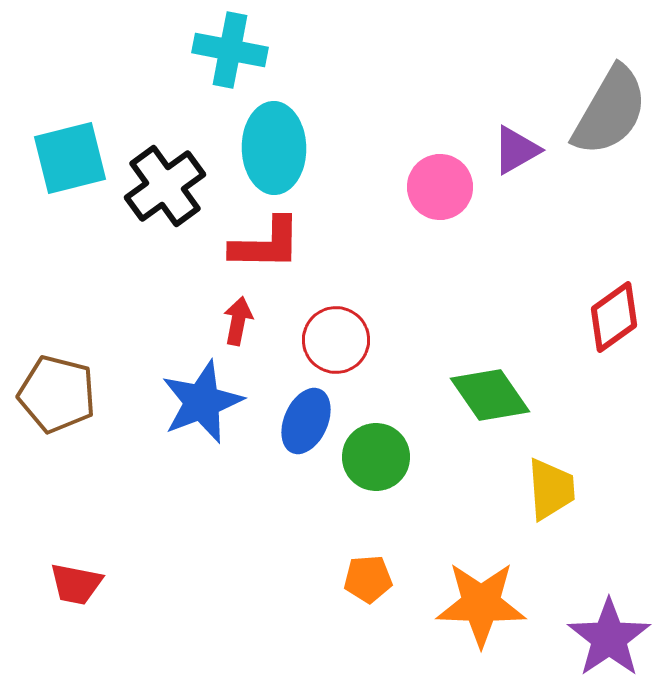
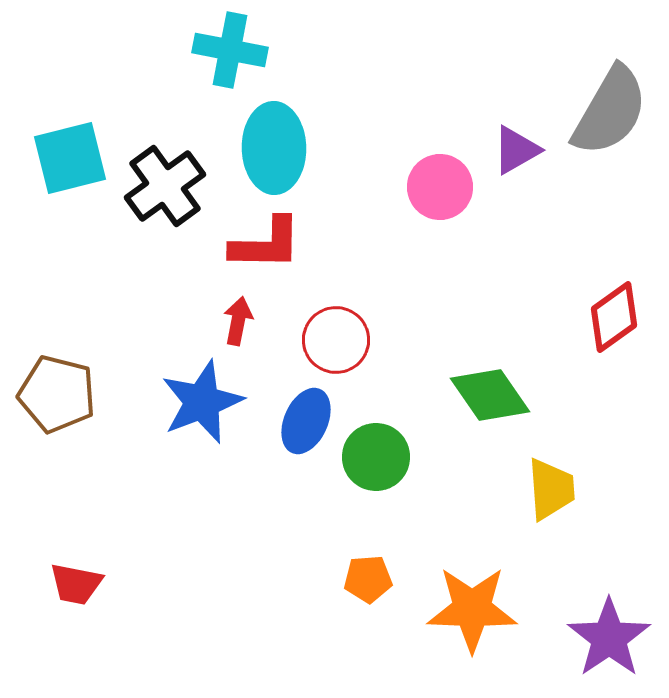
orange star: moved 9 px left, 5 px down
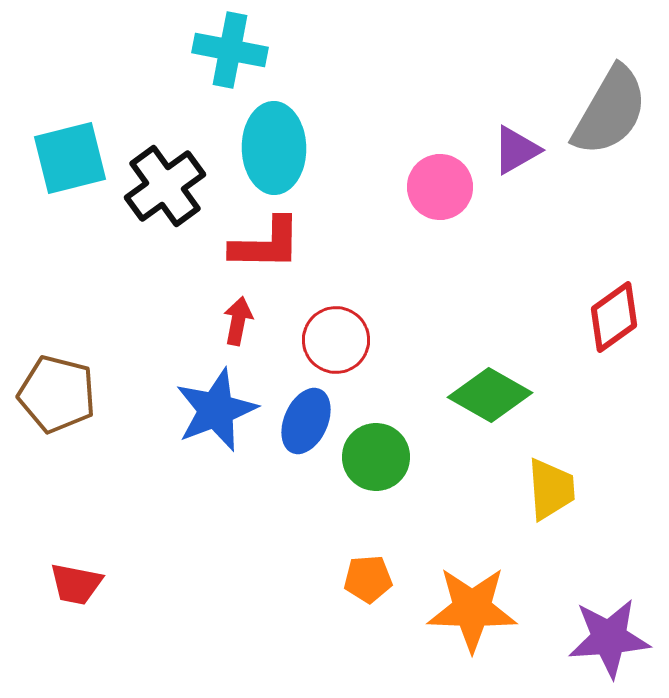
green diamond: rotated 26 degrees counterclockwise
blue star: moved 14 px right, 8 px down
purple star: rotated 30 degrees clockwise
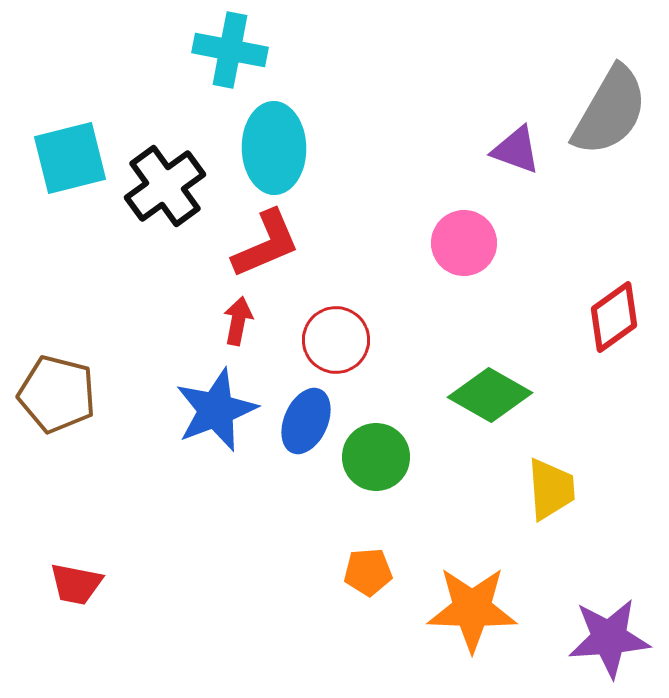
purple triangle: rotated 50 degrees clockwise
pink circle: moved 24 px right, 56 px down
red L-shape: rotated 24 degrees counterclockwise
orange pentagon: moved 7 px up
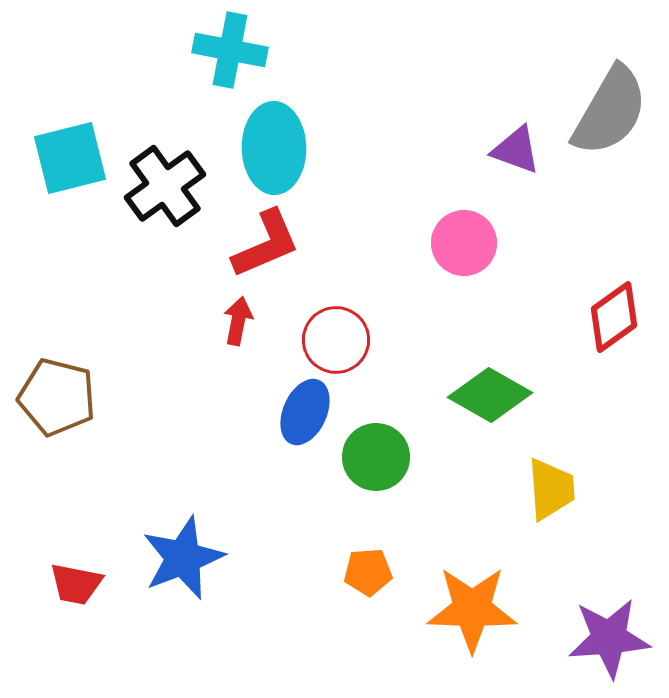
brown pentagon: moved 3 px down
blue star: moved 33 px left, 148 px down
blue ellipse: moved 1 px left, 9 px up
